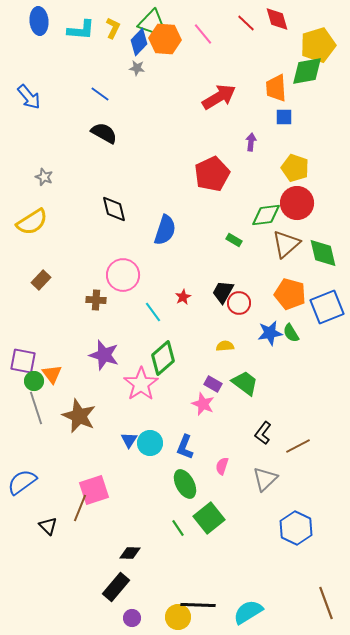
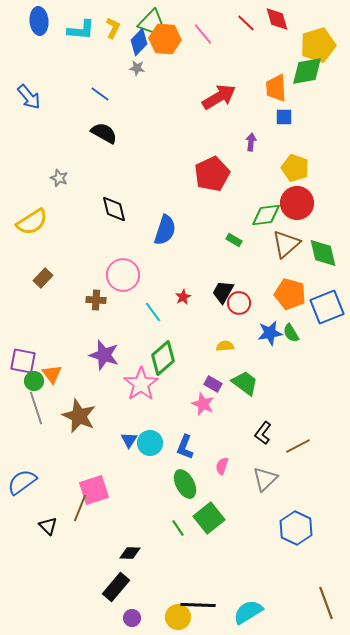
gray star at (44, 177): moved 15 px right, 1 px down
brown rectangle at (41, 280): moved 2 px right, 2 px up
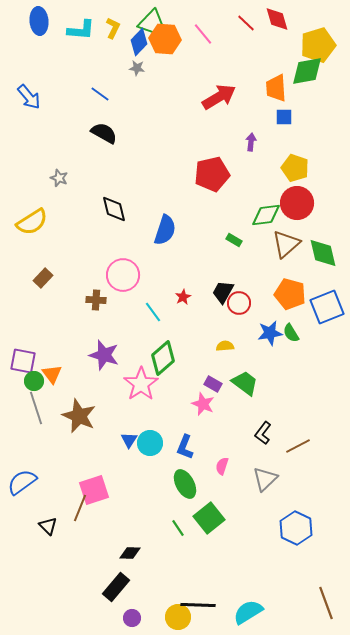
red pentagon at (212, 174): rotated 12 degrees clockwise
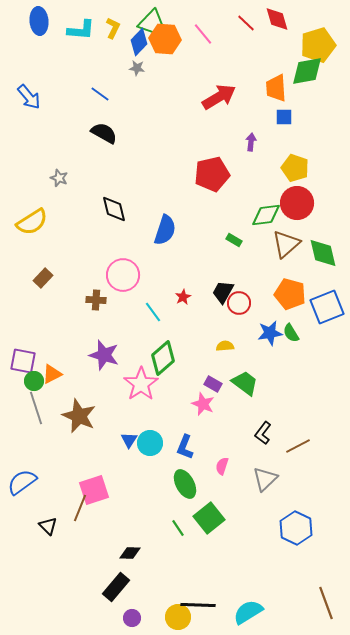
orange triangle at (52, 374): rotated 40 degrees clockwise
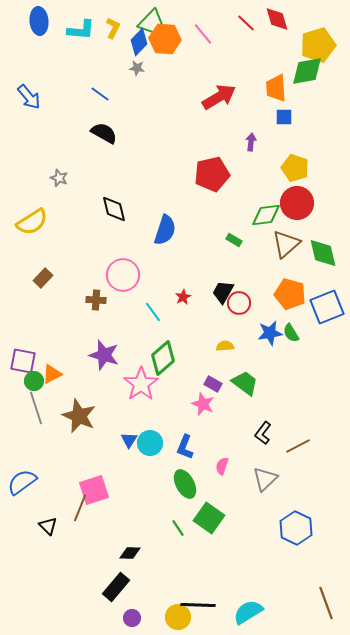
green square at (209, 518): rotated 16 degrees counterclockwise
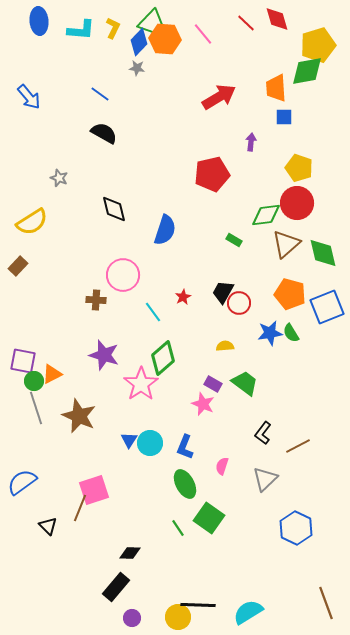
yellow pentagon at (295, 168): moved 4 px right
brown rectangle at (43, 278): moved 25 px left, 12 px up
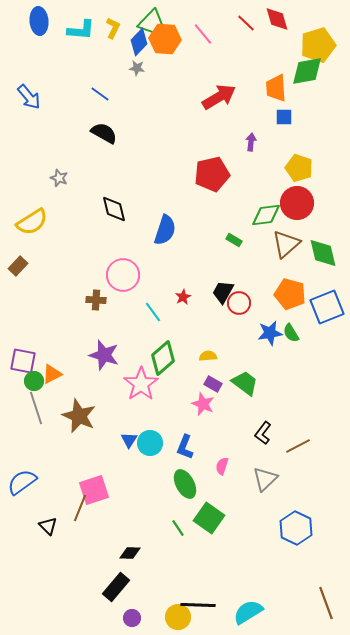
yellow semicircle at (225, 346): moved 17 px left, 10 px down
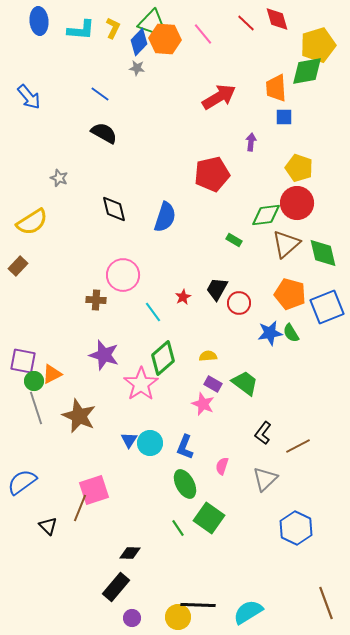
blue semicircle at (165, 230): moved 13 px up
black trapezoid at (223, 292): moved 6 px left, 3 px up
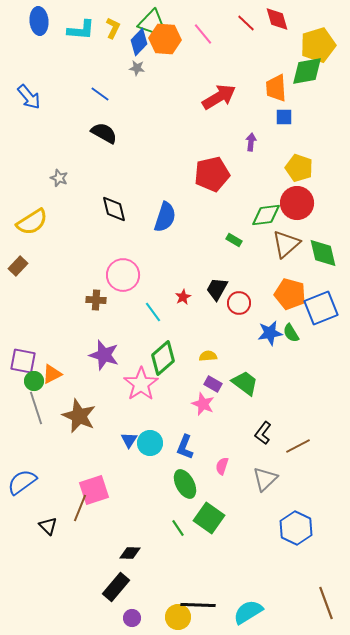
blue square at (327, 307): moved 6 px left, 1 px down
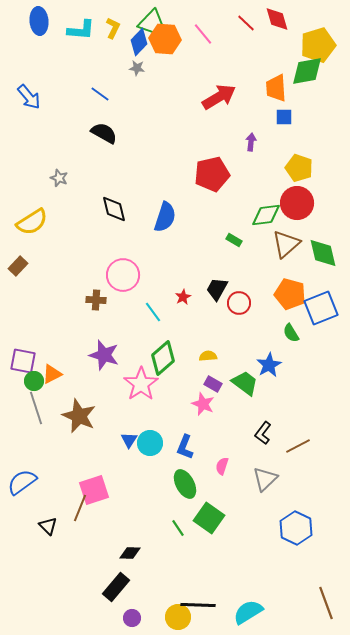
blue star at (270, 333): moved 1 px left, 32 px down; rotated 20 degrees counterclockwise
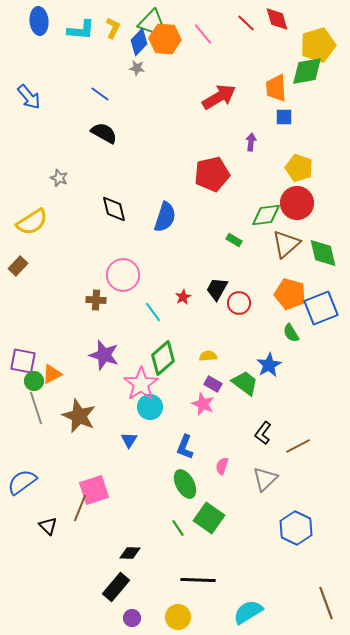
cyan circle at (150, 443): moved 36 px up
black line at (198, 605): moved 25 px up
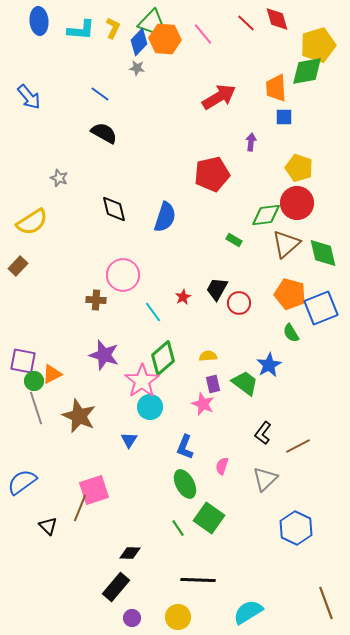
pink star at (141, 384): moved 1 px right, 3 px up
purple rectangle at (213, 384): rotated 48 degrees clockwise
